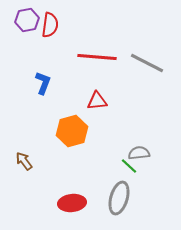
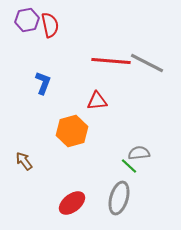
red semicircle: rotated 20 degrees counterclockwise
red line: moved 14 px right, 4 px down
red ellipse: rotated 32 degrees counterclockwise
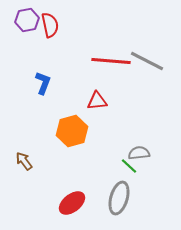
gray line: moved 2 px up
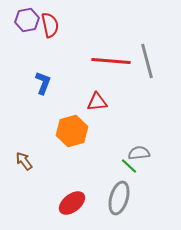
gray line: rotated 48 degrees clockwise
red triangle: moved 1 px down
